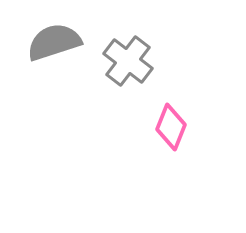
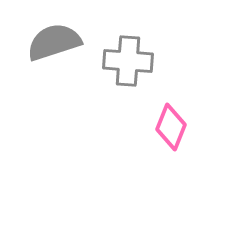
gray cross: rotated 33 degrees counterclockwise
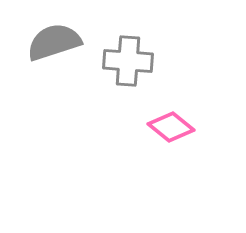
pink diamond: rotated 72 degrees counterclockwise
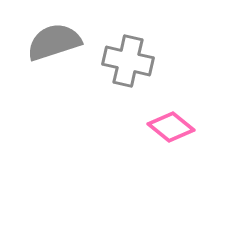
gray cross: rotated 9 degrees clockwise
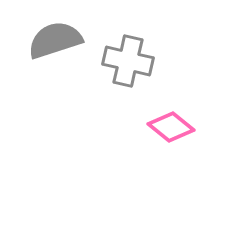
gray semicircle: moved 1 px right, 2 px up
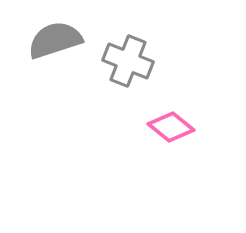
gray cross: rotated 9 degrees clockwise
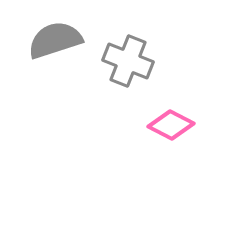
pink diamond: moved 2 px up; rotated 12 degrees counterclockwise
